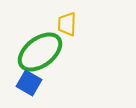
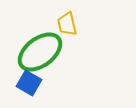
yellow trapezoid: rotated 15 degrees counterclockwise
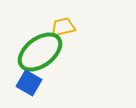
yellow trapezoid: moved 4 px left, 3 px down; rotated 90 degrees clockwise
